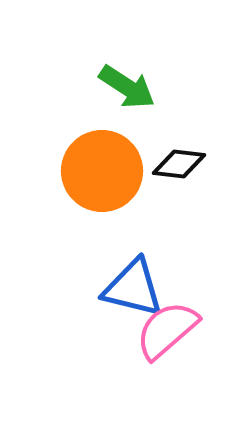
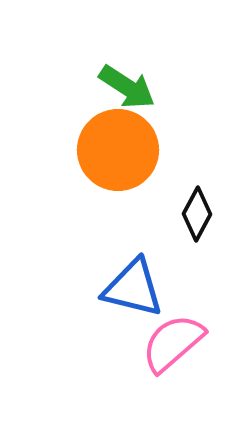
black diamond: moved 18 px right, 50 px down; rotated 68 degrees counterclockwise
orange circle: moved 16 px right, 21 px up
pink semicircle: moved 6 px right, 13 px down
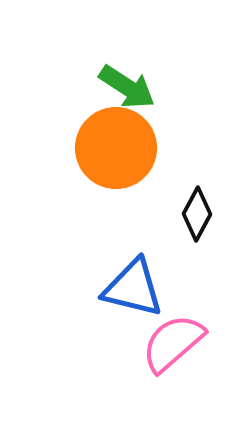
orange circle: moved 2 px left, 2 px up
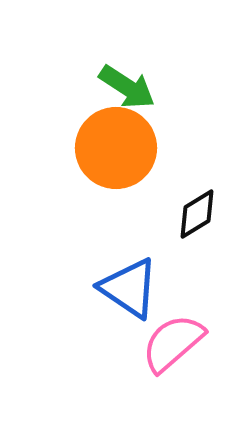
black diamond: rotated 30 degrees clockwise
blue triangle: moved 4 px left; rotated 20 degrees clockwise
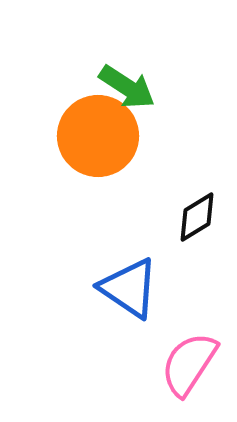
orange circle: moved 18 px left, 12 px up
black diamond: moved 3 px down
pink semicircle: moved 16 px right, 21 px down; rotated 16 degrees counterclockwise
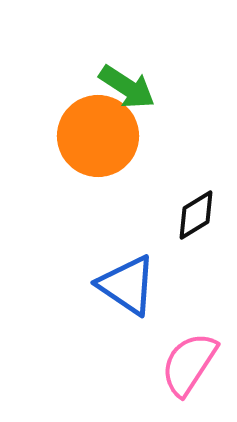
black diamond: moved 1 px left, 2 px up
blue triangle: moved 2 px left, 3 px up
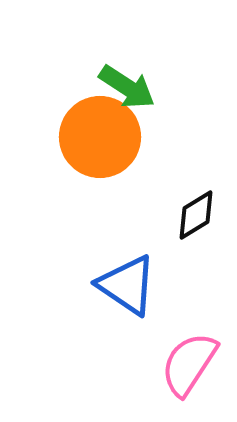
orange circle: moved 2 px right, 1 px down
